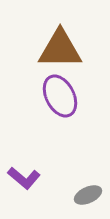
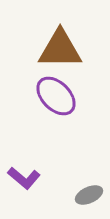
purple ellipse: moved 4 px left; rotated 18 degrees counterclockwise
gray ellipse: moved 1 px right
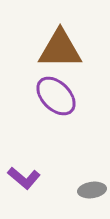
gray ellipse: moved 3 px right, 5 px up; rotated 16 degrees clockwise
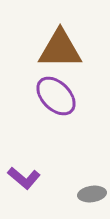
gray ellipse: moved 4 px down
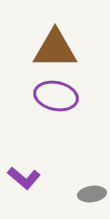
brown triangle: moved 5 px left
purple ellipse: rotated 33 degrees counterclockwise
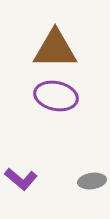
purple L-shape: moved 3 px left, 1 px down
gray ellipse: moved 13 px up
